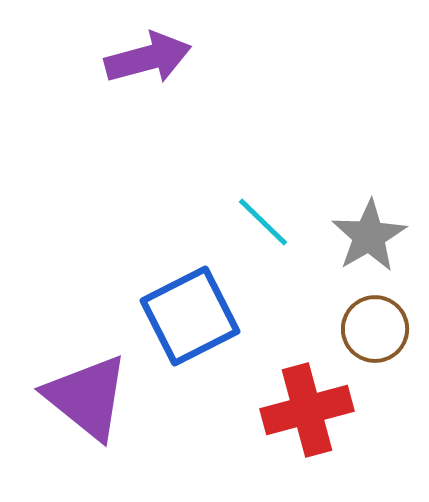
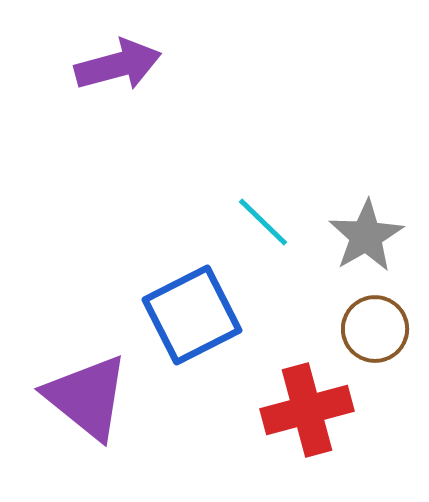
purple arrow: moved 30 px left, 7 px down
gray star: moved 3 px left
blue square: moved 2 px right, 1 px up
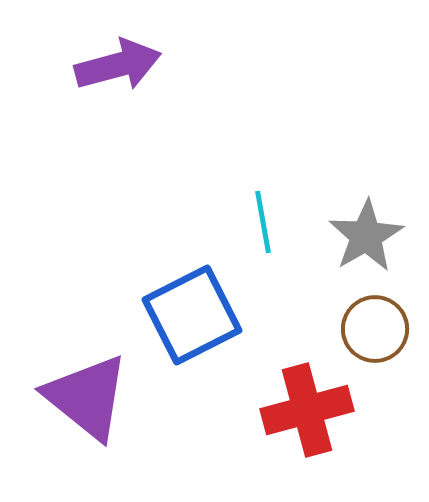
cyan line: rotated 36 degrees clockwise
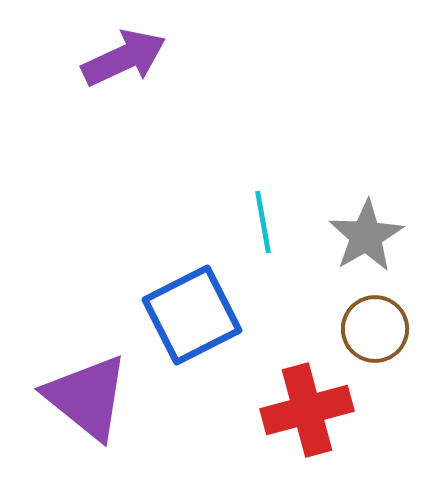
purple arrow: moved 6 px right, 7 px up; rotated 10 degrees counterclockwise
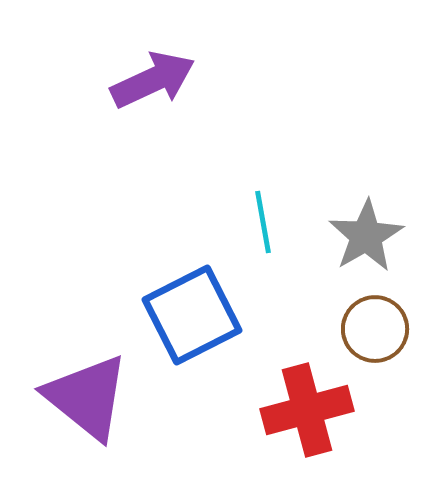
purple arrow: moved 29 px right, 22 px down
